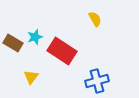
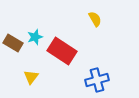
blue cross: moved 1 px up
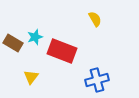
red rectangle: rotated 12 degrees counterclockwise
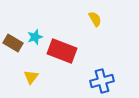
blue cross: moved 5 px right, 1 px down
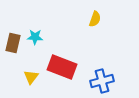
yellow semicircle: rotated 49 degrees clockwise
cyan star: rotated 21 degrees clockwise
brown rectangle: rotated 72 degrees clockwise
red rectangle: moved 16 px down
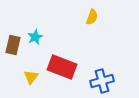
yellow semicircle: moved 3 px left, 2 px up
cyan star: rotated 28 degrees counterclockwise
brown rectangle: moved 2 px down
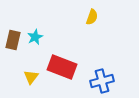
brown rectangle: moved 5 px up
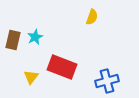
blue cross: moved 5 px right
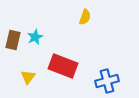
yellow semicircle: moved 7 px left
red rectangle: moved 1 px right, 1 px up
yellow triangle: moved 3 px left
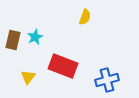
blue cross: moved 1 px up
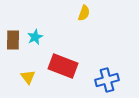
yellow semicircle: moved 1 px left, 4 px up
brown rectangle: rotated 12 degrees counterclockwise
yellow triangle: rotated 14 degrees counterclockwise
